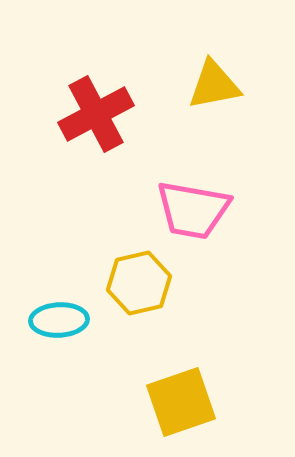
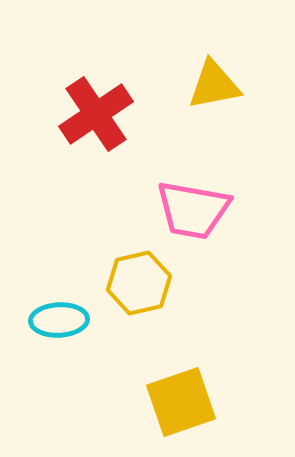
red cross: rotated 6 degrees counterclockwise
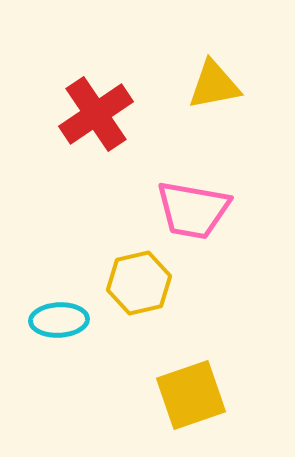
yellow square: moved 10 px right, 7 px up
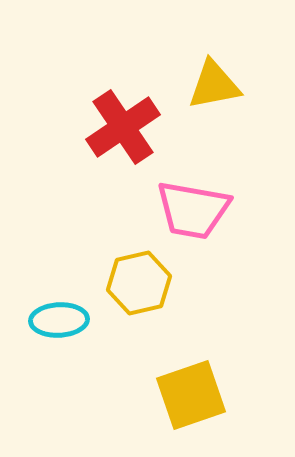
red cross: moved 27 px right, 13 px down
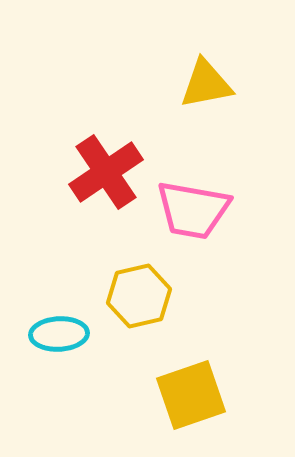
yellow triangle: moved 8 px left, 1 px up
red cross: moved 17 px left, 45 px down
yellow hexagon: moved 13 px down
cyan ellipse: moved 14 px down
